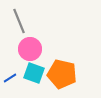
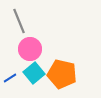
cyan square: rotated 30 degrees clockwise
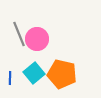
gray line: moved 13 px down
pink circle: moved 7 px right, 10 px up
blue line: rotated 56 degrees counterclockwise
